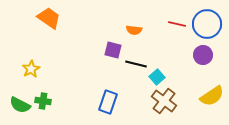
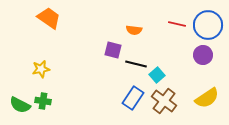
blue circle: moved 1 px right, 1 px down
yellow star: moved 10 px right; rotated 18 degrees clockwise
cyan square: moved 2 px up
yellow semicircle: moved 5 px left, 2 px down
blue rectangle: moved 25 px right, 4 px up; rotated 15 degrees clockwise
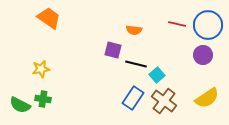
green cross: moved 2 px up
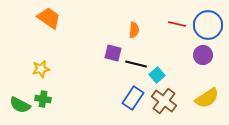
orange semicircle: rotated 91 degrees counterclockwise
purple square: moved 3 px down
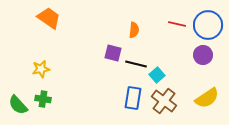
blue rectangle: rotated 25 degrees counterclockwise
green semicircle: moved 2 px left; rotated 20 degrees clockwise
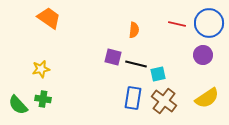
blue circle: moved 1 px right, 2 px up
purple square: moved 4 px down
cyan square: moved 1 px right, 1 px up; rotated 28 degrees clockwise
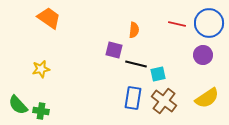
purple square: moved 1 px right, 7 px up
green cross: moved 2 px left, 12 px down
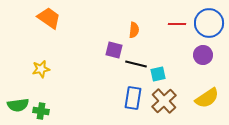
red line: rotated 12 degrees counterclockwise
brown cross: rotated 10 degrees clockwise
green semicircle: rotated 55 degrees counterclockwise
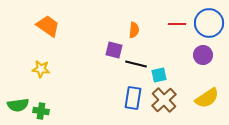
orange trapezoid: moved 1 px left, 8 px down
yellow star: rotated 18 degrees clockwise
cyan square: moved 1 px right, 1 px down
brown cross: moved 1 px up
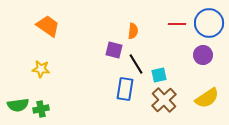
orange semicircle: moved 1 px left, 1 px down
black line: rotated 45 degrees clockwise
blue rectangle: moved 8 px left, 9 px up
green cross: moved 2 px up; rotated 21 degrees counterclockwise
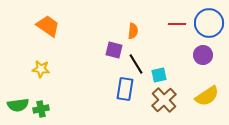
yellow semicircle: moved 2 px up
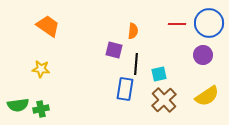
black line: rotated 35 degrees clockwise
cyan square: moved 1 px up
